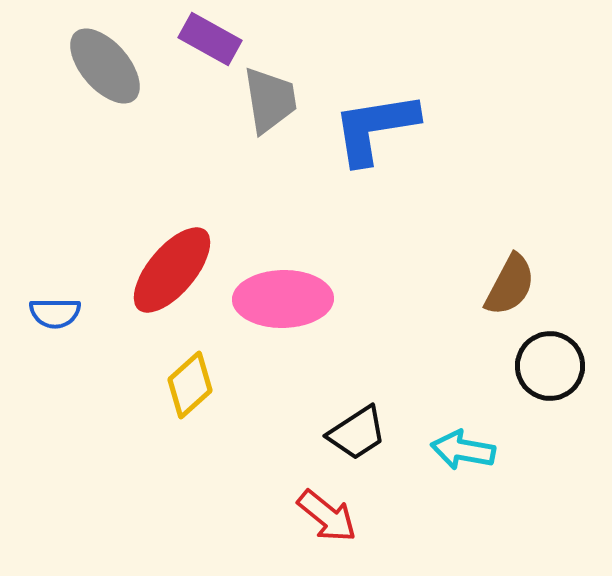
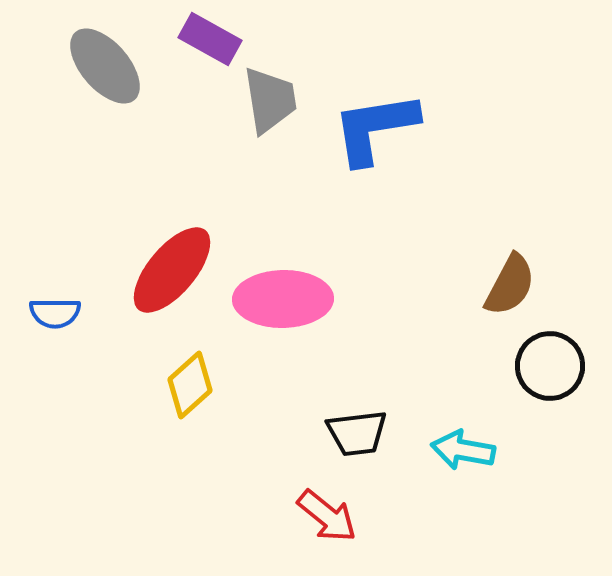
black trapezoid: rotated 26 degrees clockwise
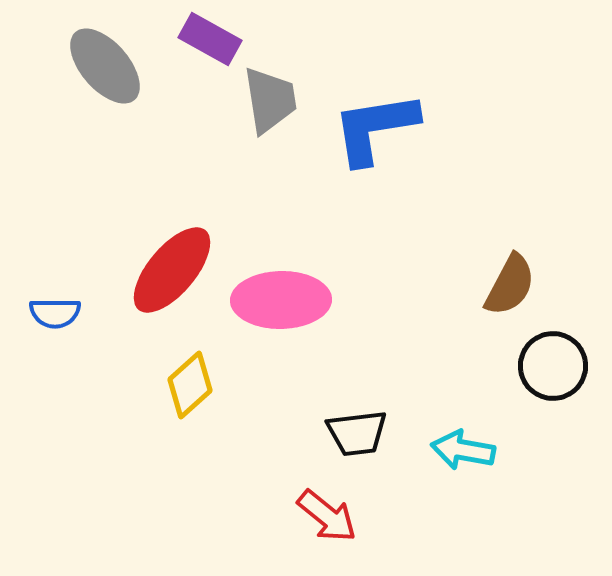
pink ellipse: moved 2 px left, 1 px down
black circle: moved 3 px right
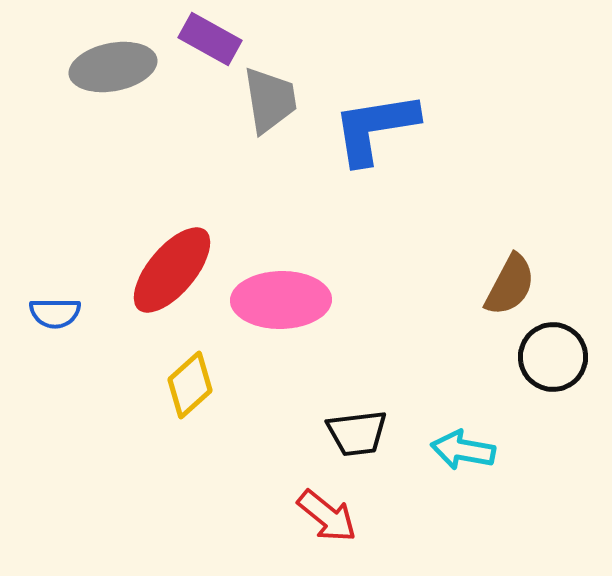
gray ellipse: moved 8 px right, 1 px down; rotated 60 degrees counterclockwise
black circle: moved 9 px up
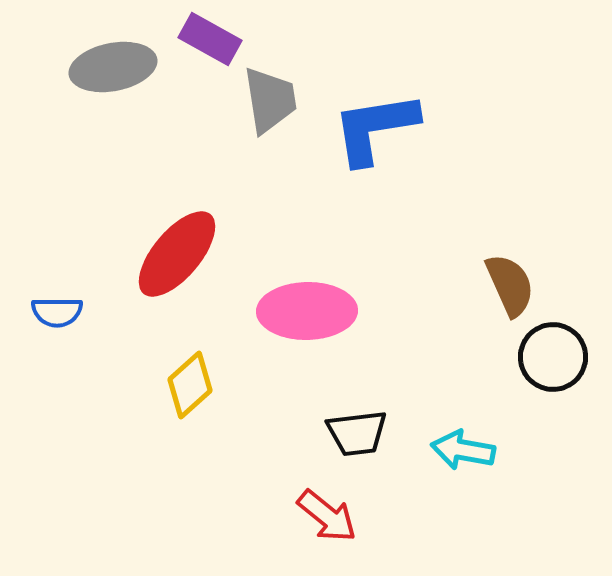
red ellipse: moved 5 px right, 16 px up
brown semicircle: rotated 52 degrees counterclockwise
pink ellipse: moved 26 px right, 11 px down
blue semicircle: moved 2 px right, 1 px up
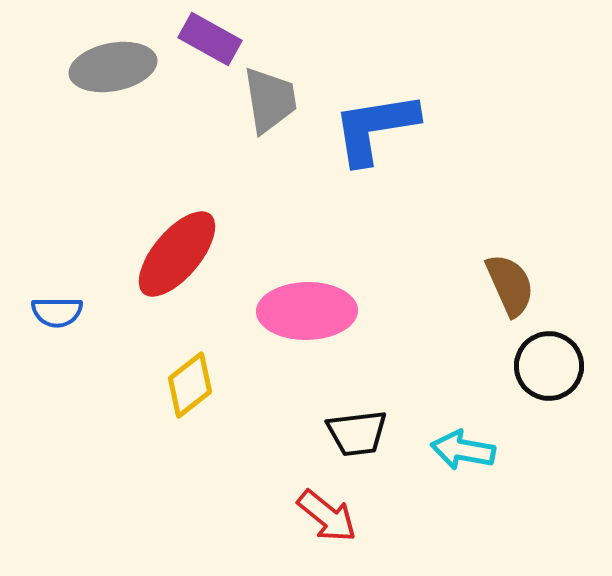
black circle: moved 4 px left, 9 px down
yellow diamond: rotated 4 degrees clockwise
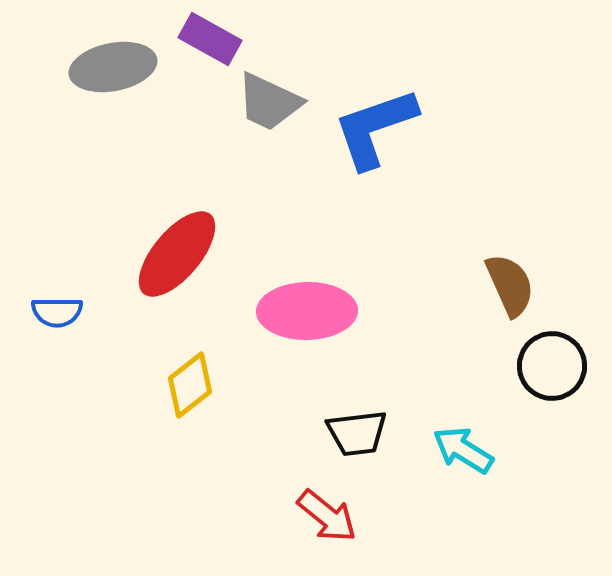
gray trapezoid: moved 1 px left, 2 px down; rotated 124 degrees clockwise
blue L-shape: rotated 10 degrees counterclockwise
black circle: moved 3 px right
cyan arrow: rotated 22 degrees clockwise
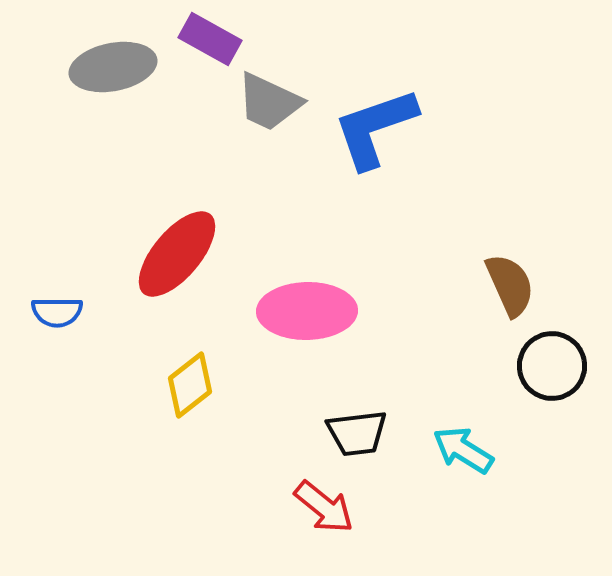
red arrow: moved 3 px left, 9 px up
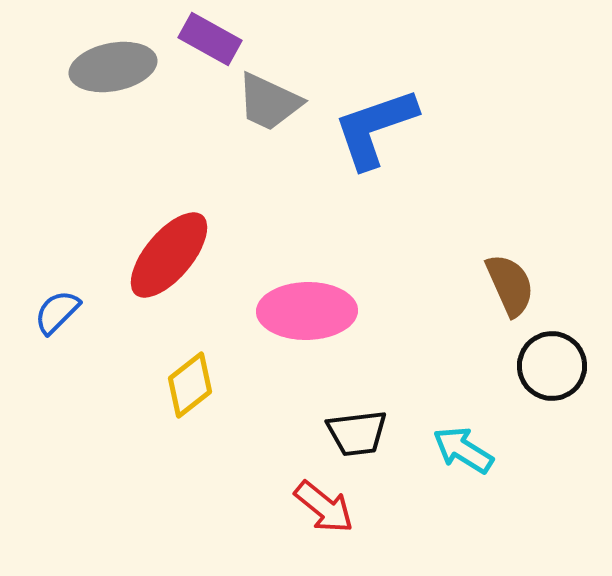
red ellipse: moved 8 px left, 1 px down
blue semicircle: rotated 135 degrees clockwise
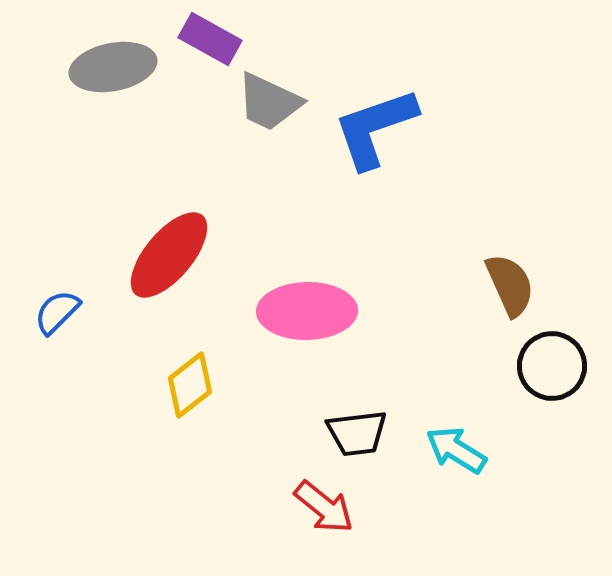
cyan arrow: moved 7 px left
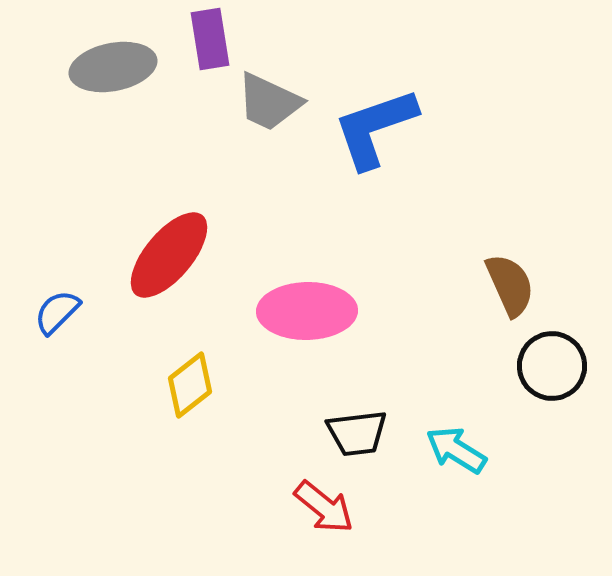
purple rectangle: rotated 52 degrees clockwise
